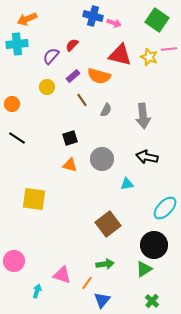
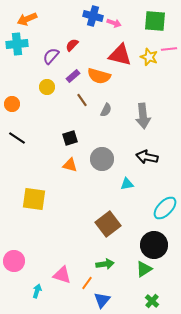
green square: moved 2 px left, 1 px down; rotated 30 degrees counterclockwise
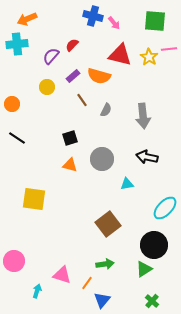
pink arrow: rotated 32 degrees clockwise
yellow star: rotated 12 degrees clockwise
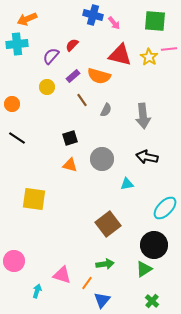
blue cross: moved 1 px up
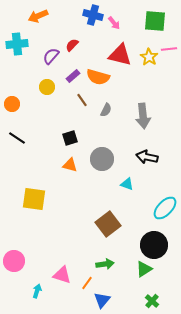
orange arrow: moved 11 px right, 3 px up
orange semicircle: moved 1 px left, 1 px down
cyan triangle: rotated 32 degrees clockwise
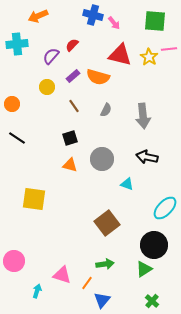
brown line: moved 8 px left, 6 px down
brown square: moved 1 px left, 1 px up
